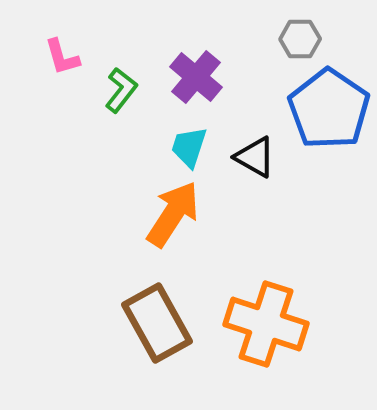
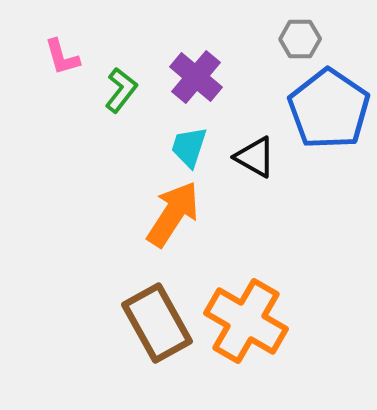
orange cross: moved 20 px left, 3 px up; rotated 12 degrees clockwise
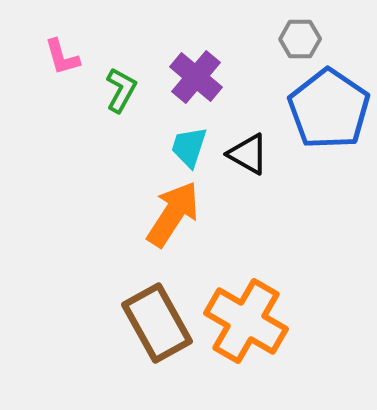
green L-shape: rotated 9 degrees counterclockwise
black triangle: moved 7 px left, 3 px up
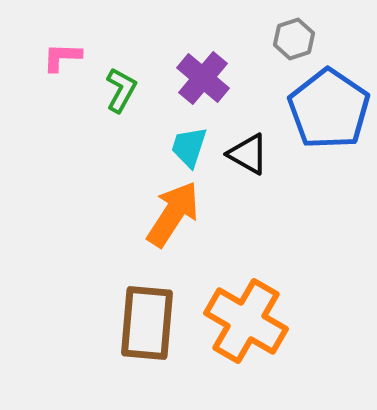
gray hexagon: moved 6 px left; rotated 18 degrees counterclockwise
pink L-shape: rotated 108 degrees clockwise
purple cross: moved 7 px right, 1 px down
brown rectangle: moved 10 px left; rotated 34 degrees clockwise
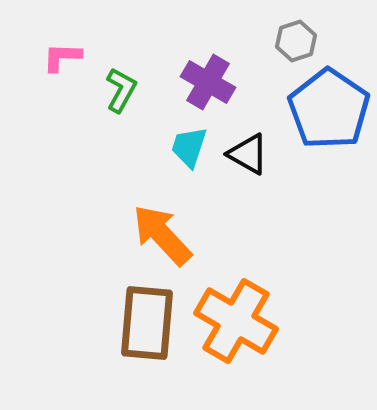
gray hexagon: moved 2 px right, 2 px down
purple cross: moved 5 px right, 4 px down; rotated 10 degrees counterclockwise
orange arrow: moved 11 px left, 21 px down; rotated 76 degrees counterclockwise
orange cross: moved 10 px left
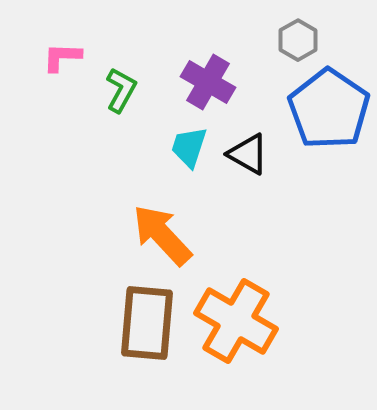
gray hexagon: moved 2 px right, 1 px up; rotated 12 degrees counterclockwise
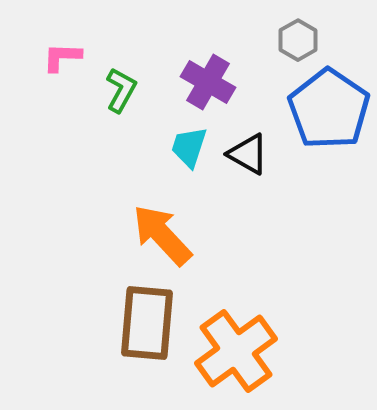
orange cross: moved 30 px down; rotated 24 degrees clockwise
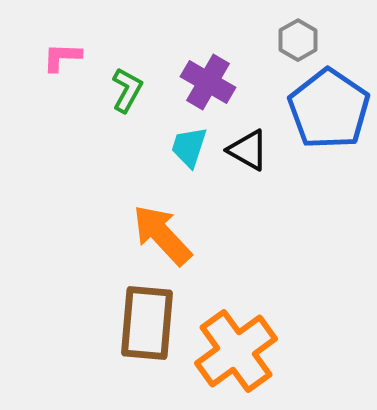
green L-shape: moved 6 px right
black triangle: moved 4 px up
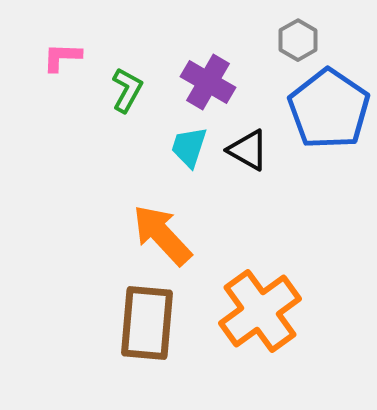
orange cross: moved 24 px right, 40 px up
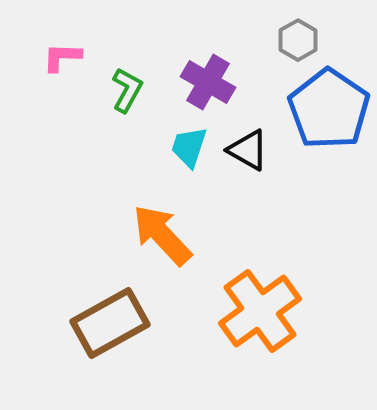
brown rectangle: moved 37 px left; rotated 56 degrees clockwise
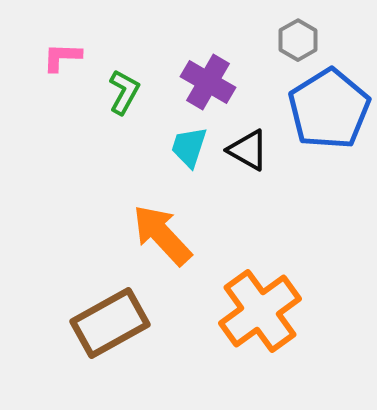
green L-shape: moved 3 px left, 2 px down
blue pentagon: rotated 6 degrees clockwise
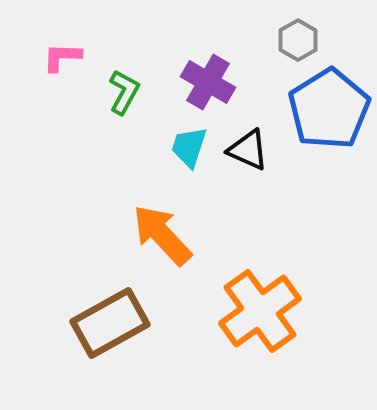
black triangle: rotated 6 degrees counterclockwise
